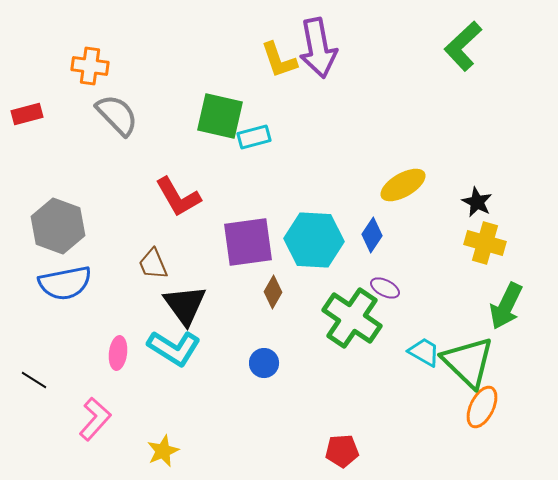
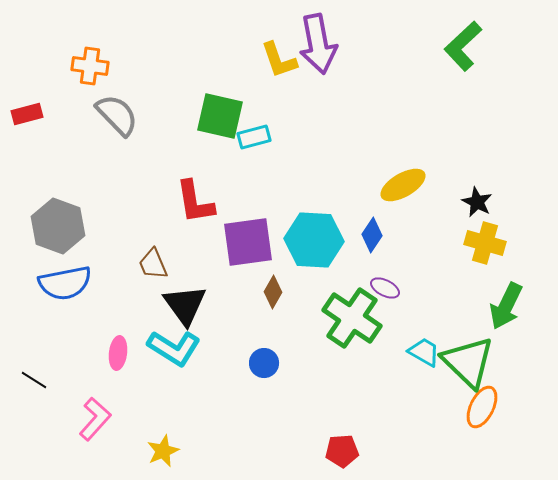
purple arrow: moved 4 px up
red L-shape: moved 17 px right, 5 px down; rotated 21 degrees clockwise
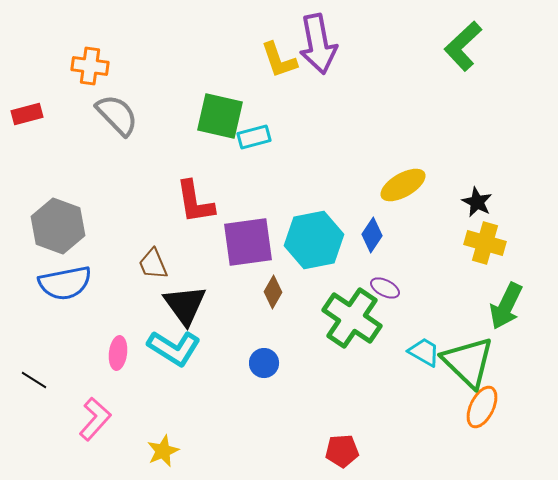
cyan hexagon: rotated 14 degrees counterclockwise
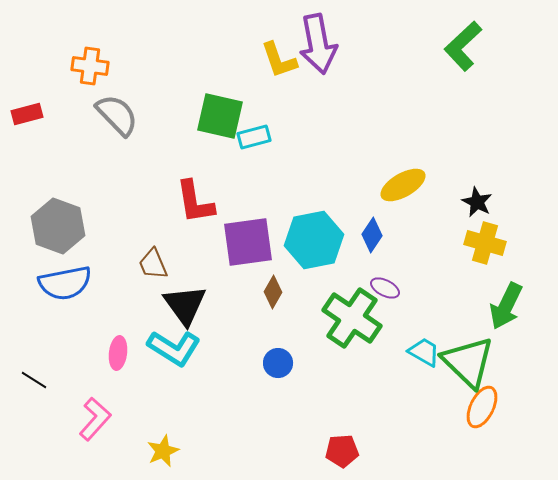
blue circle: moved 14 px right
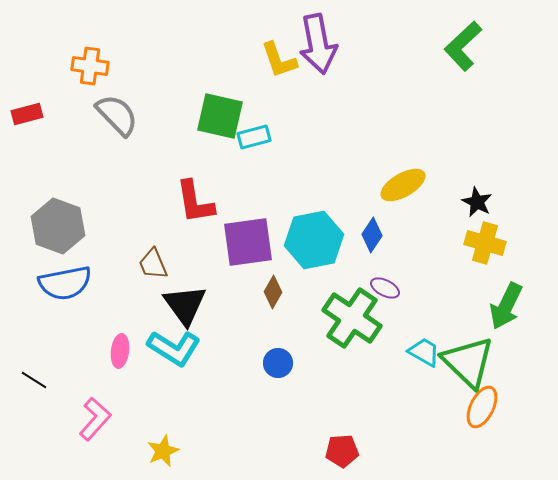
pink ellipse: moved 2 px right, 2 px up
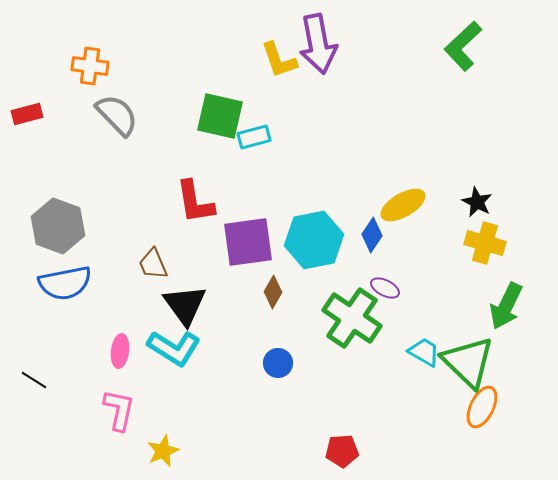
yellow ellipse: moved 20 px down
pink L-shape: moved 24 px right, 9 px up; rotated 30 degrees counterclockwise
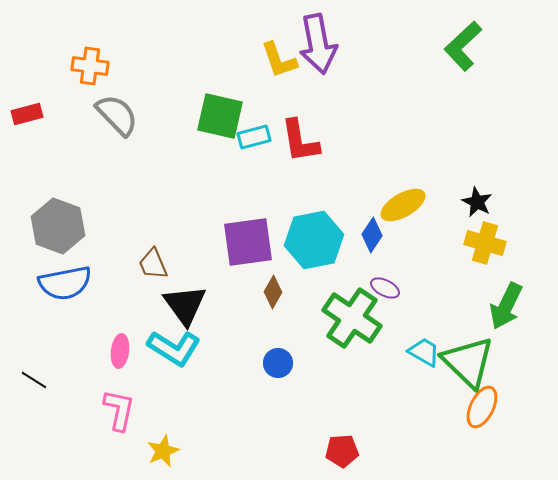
red L-shape: moved 105 px right, 61 px up
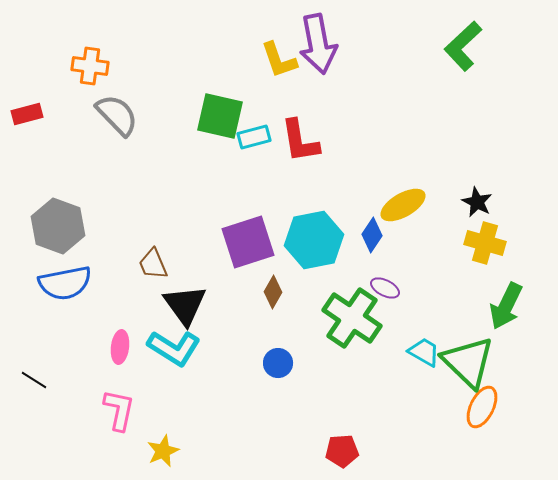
purple square: rotated 10 degrees counterclockwise
pink ellipse: moved 4 px up
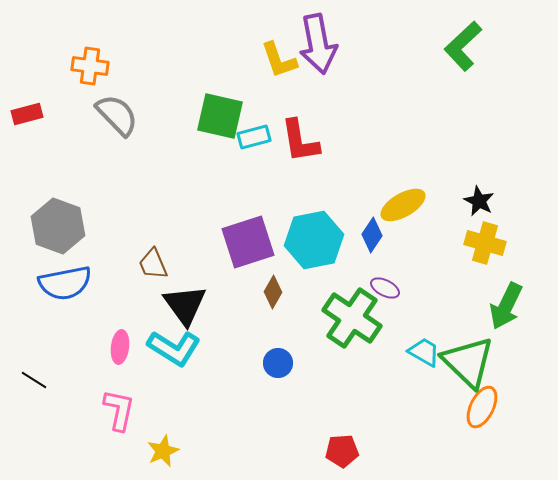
black star: moved 2 px right, 1 px up
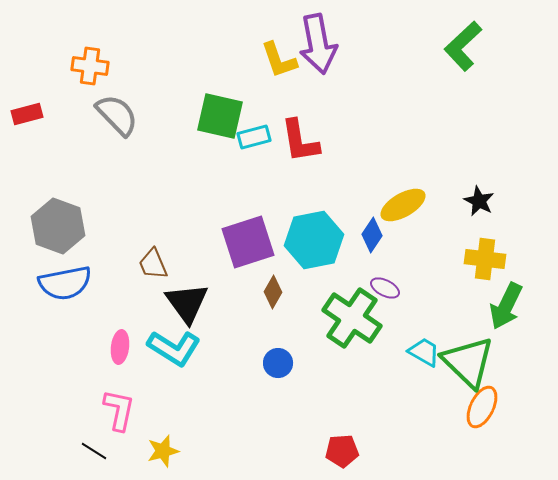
yellow cross: moved 16 px down; rotated 9 degrees counterclockwise
black triangle: moved 2 px right, 2 px up
black line: moved 60 px right, 71 px down
yellow star: rotated 8 degrees clockwise
